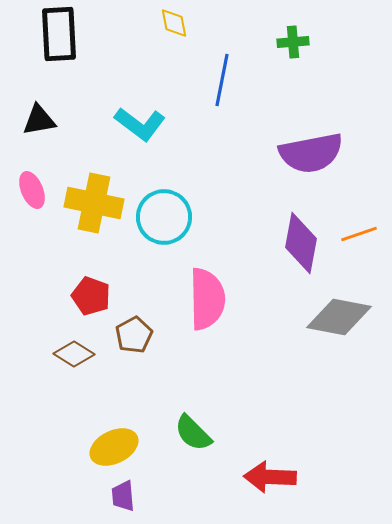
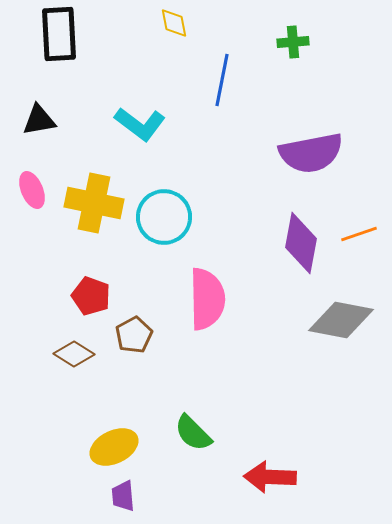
gray diamond: moved 2 px right, 3 px down
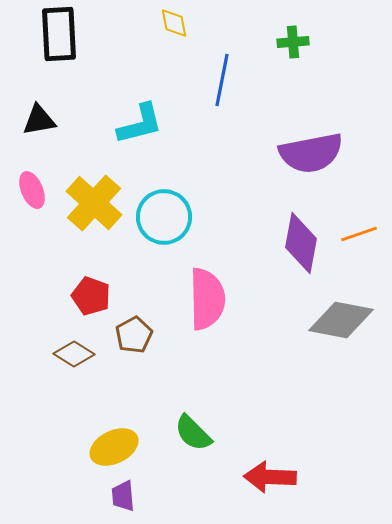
cyan L-shape: rotated 51 degrees counterclockwise
yellow cross: rotated 30 degrees clockwise
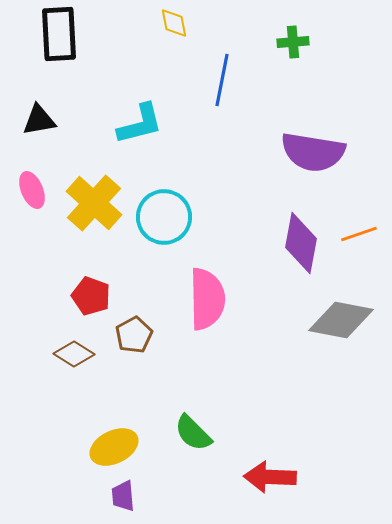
purple semicircle: moved 2 px right, 1 px up; rotated 20 degrees clockwise
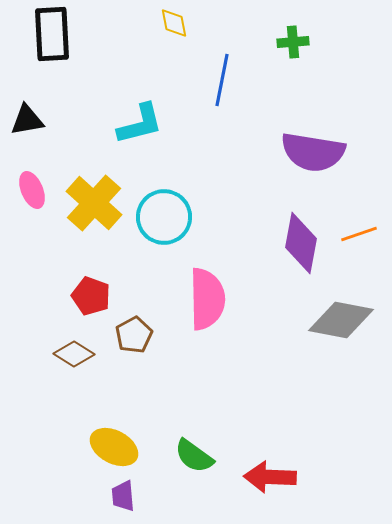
black rectangle: moved 7 px left
black triangle: moved 12 px left
green semicircle: moved 1 px right, 23 px down; rotated 9 degrees counterclockwise
yellow ellipse: rotated 54 degrees clockwise
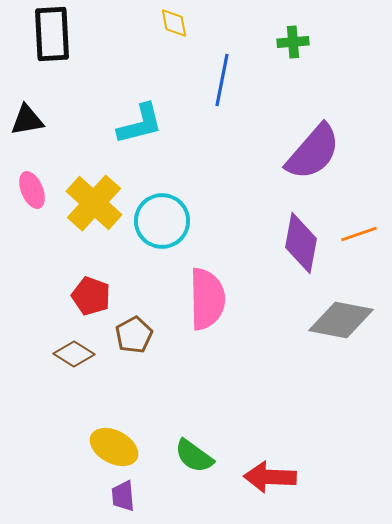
purple semicircle: rotated 58 degrees counterclockwise
cyan circle: moved 2 px left, 4 px down
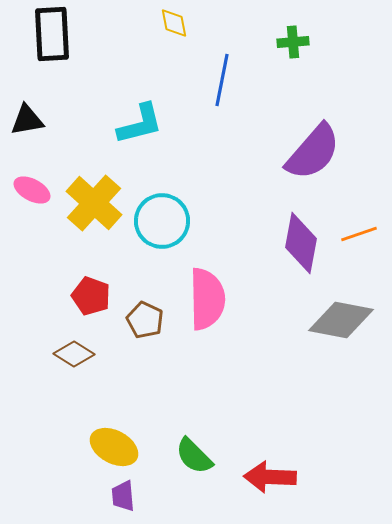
pink ellipse: rotated 39 degrees counterclockwise
brown pentagon: moved 11 px right, 15 px up; rotated 18 degrees counterclockwise
green semicircle: rotated 9 degrees clockwise
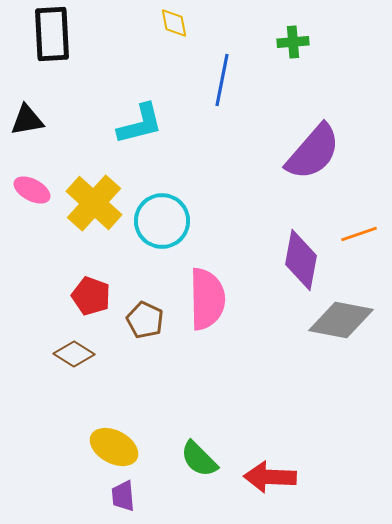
purple diamond: moved 17 px down
green semicircle: moved 5 px right, 3 px down
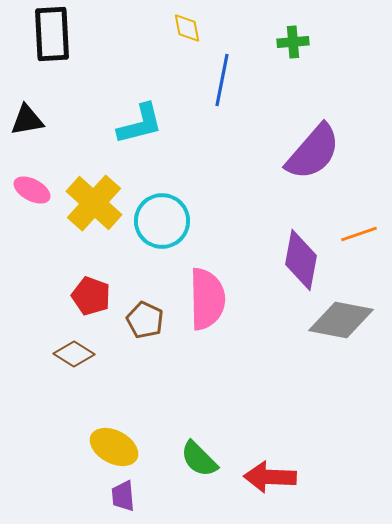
yellow diamond: moved 13 px right, 5 px down
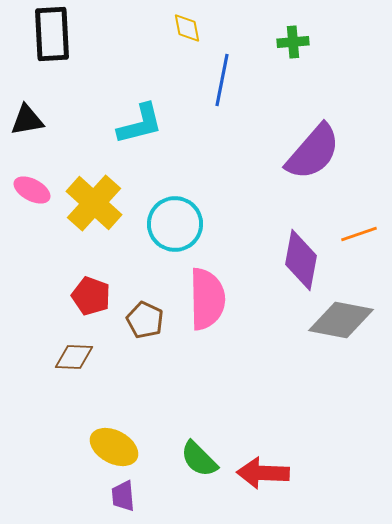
cyan circle: moved 13 px right, 3 px down
brown diamond: moved 3 px down; rotated 30 degrees counterclockwise
red arrow: moved 7 px left, 4 px up
